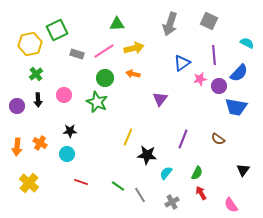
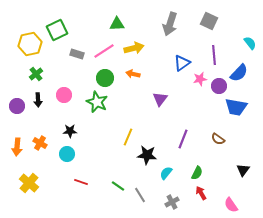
cyan semicircle at (247, 43): moved 3 px right; rotated 24 degrees clockwise
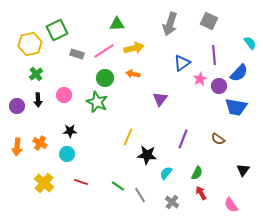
pink star at (200, 79): rotated 16 degrees counterclockwise
yellow cross at (29, 183): moved 15 px right
gray cross at (172, 202): rotated 24 degrees counterclockwise
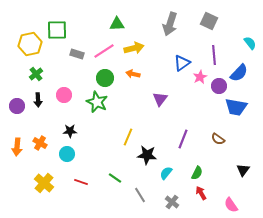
green square at (57, 30): rotated 25 degrees clockwise
pink star at (200, 79): moved 2 px up
green line at (118, 186): moved 3 px left, 8 px up
